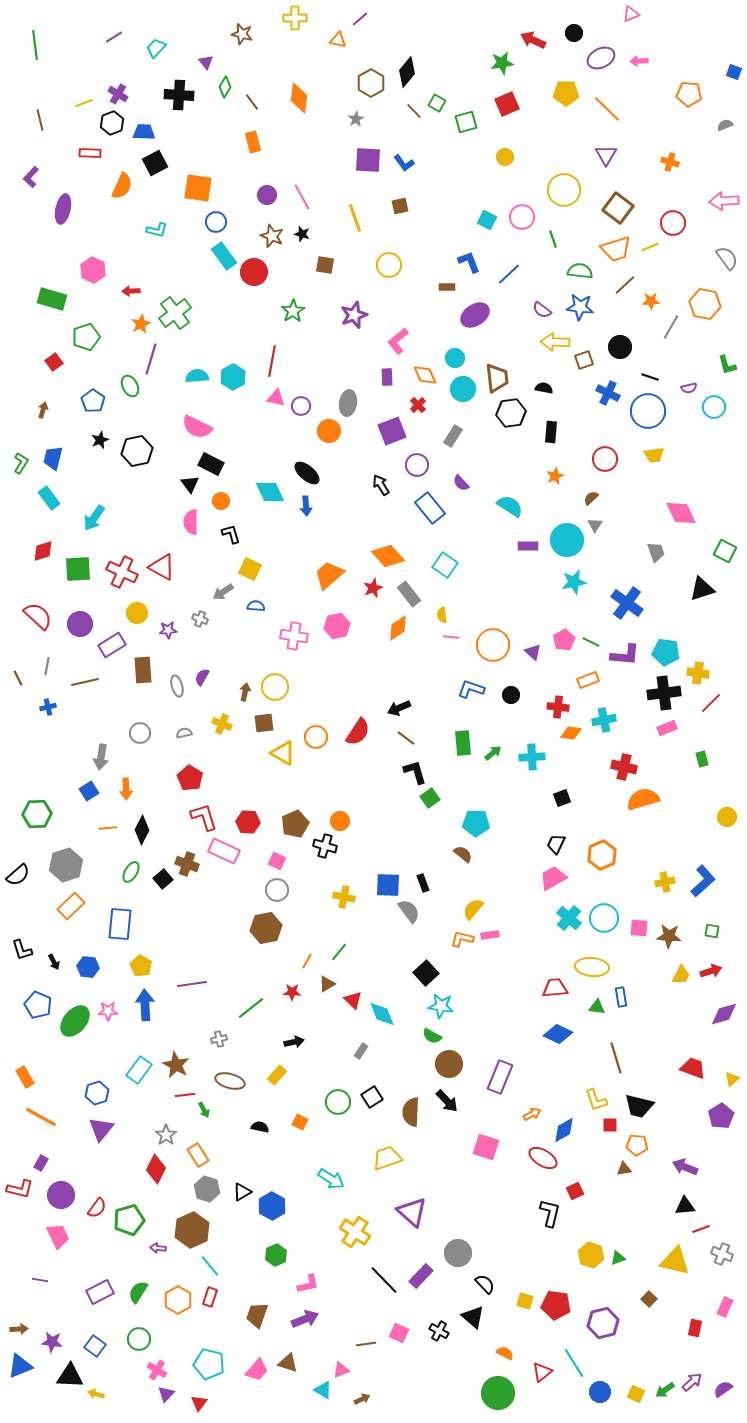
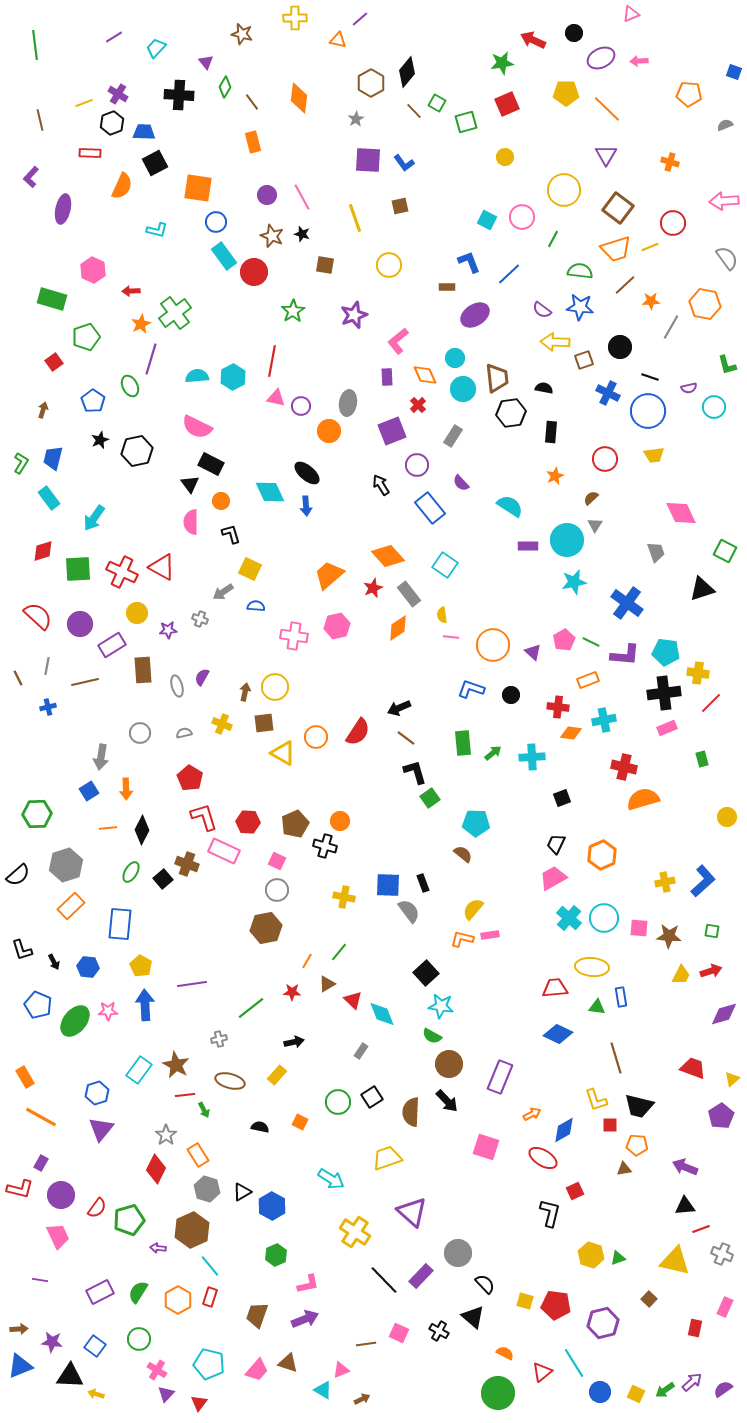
green line at (553, 239): rotated 48 degrees clockwise
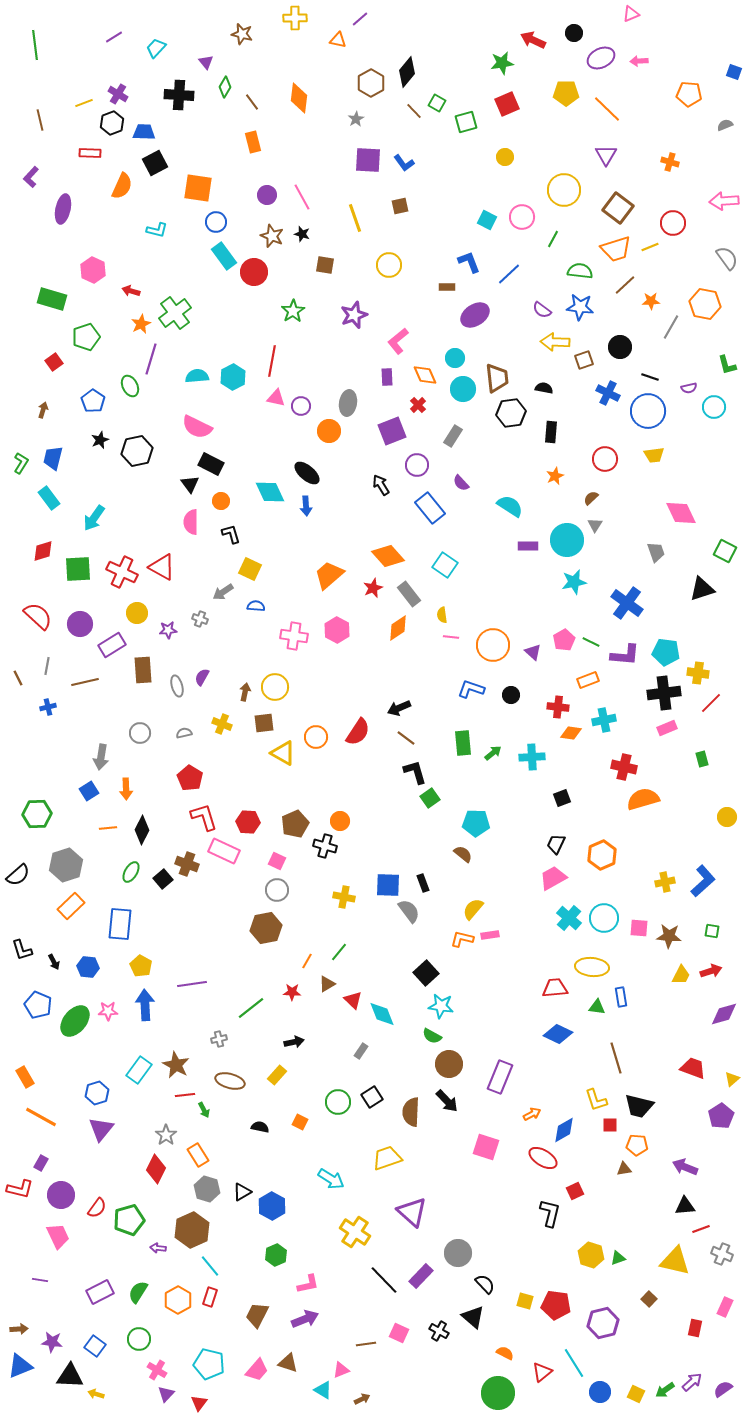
red arrow at (131, 291): rotated 18 degrees clockwise
pink hexagon at (337, 626): moved 4 px down; rotated 20 degrees counterclockwise
brown trapezoid at (257, 1315): rotated 8 degrees clockwise
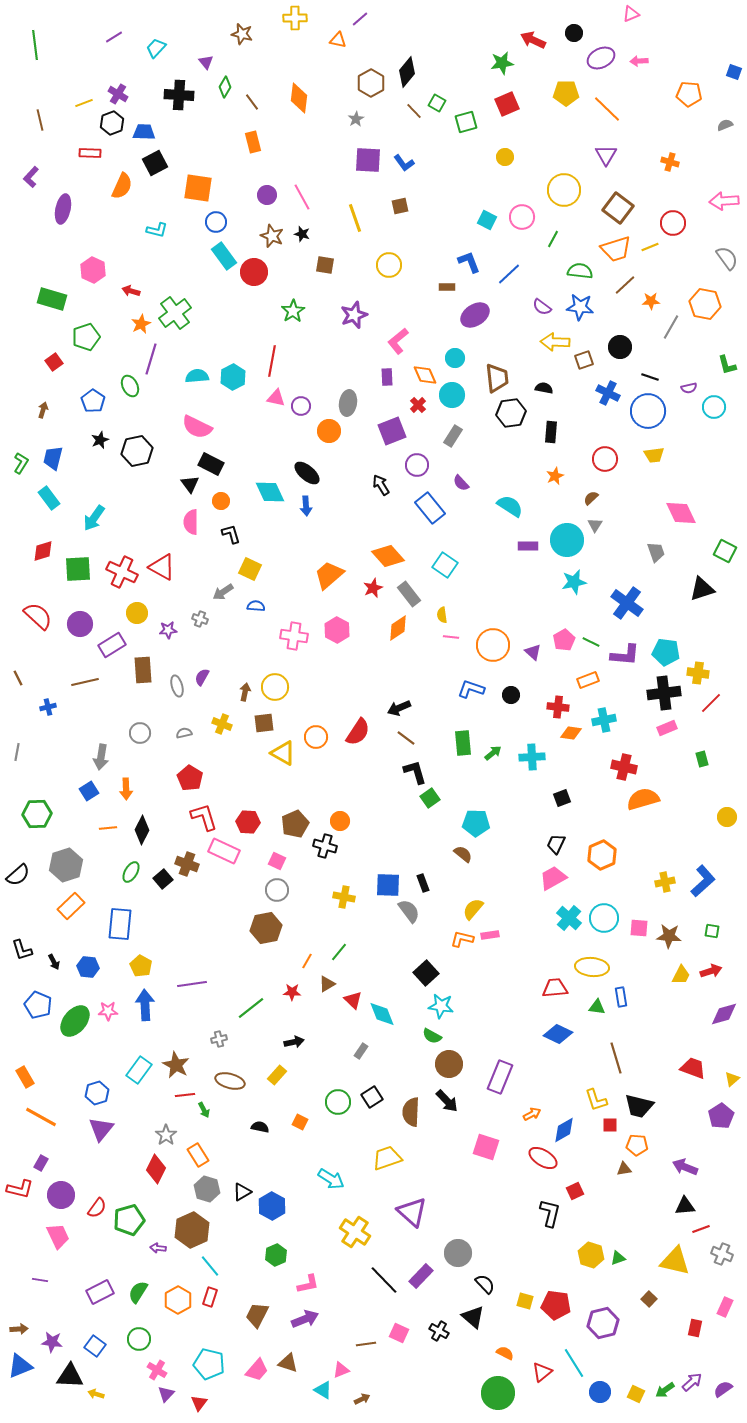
purple semicircle at (542, 310): moved 3 px up
cyan circle at (463, 389): moved 11 px left, 6 px down
gray line at (47, 666): moved 30 px left, 86 px down
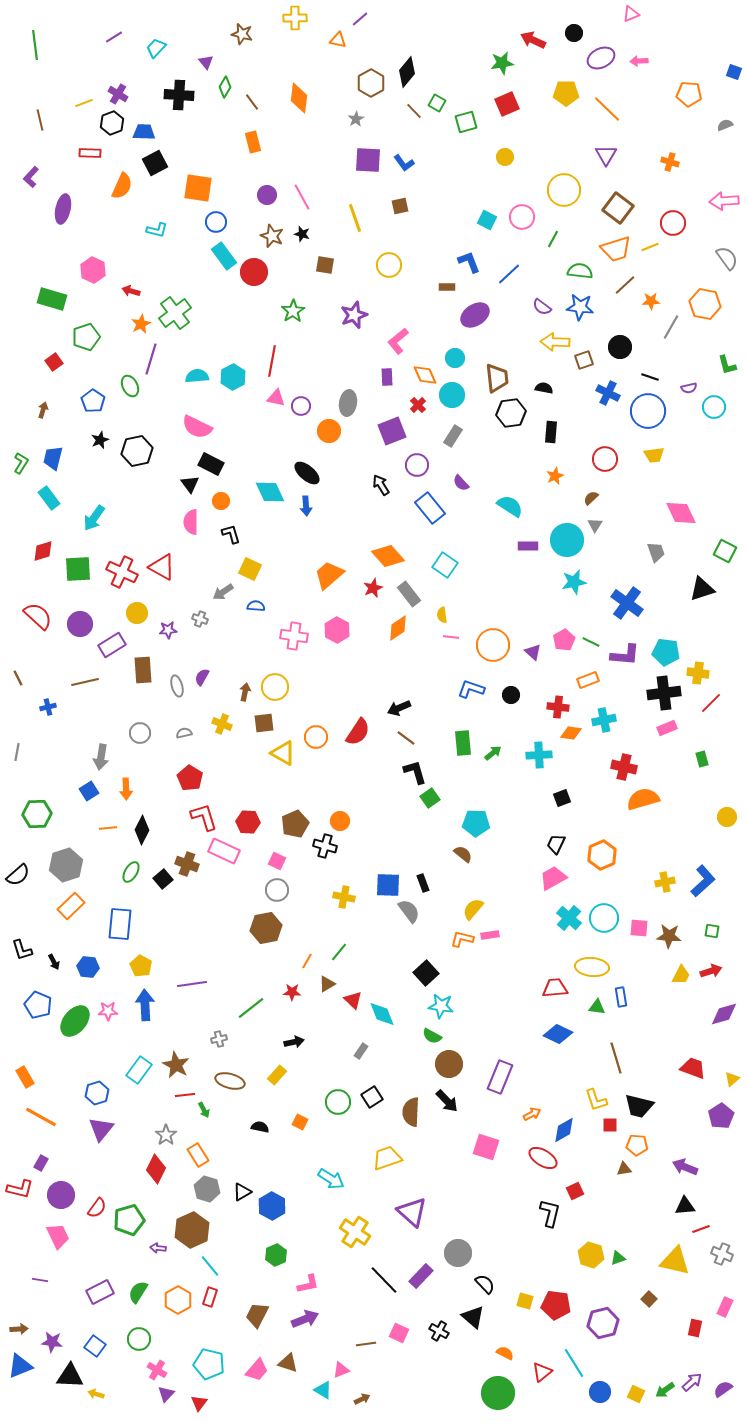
cyan cross at (532, 757): moved 7 px right, 2 px up
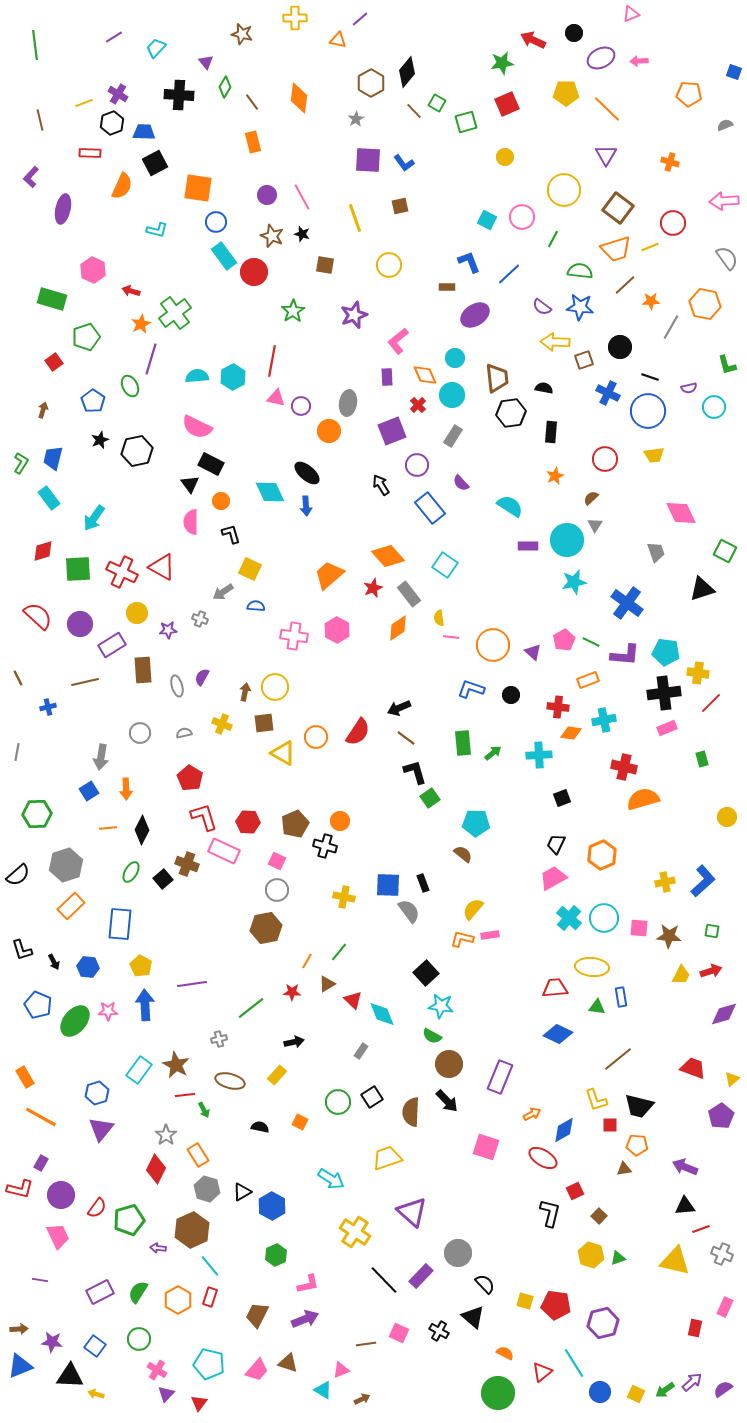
yellow semicircle at (442, 615): moved 3 px left, 3 px down
brown line at (616, 1058): moved 2 px right, 1 px down; rotated 68 degrees clockwise
brown square at (649, 1299): moved 50 px left, 83 px up
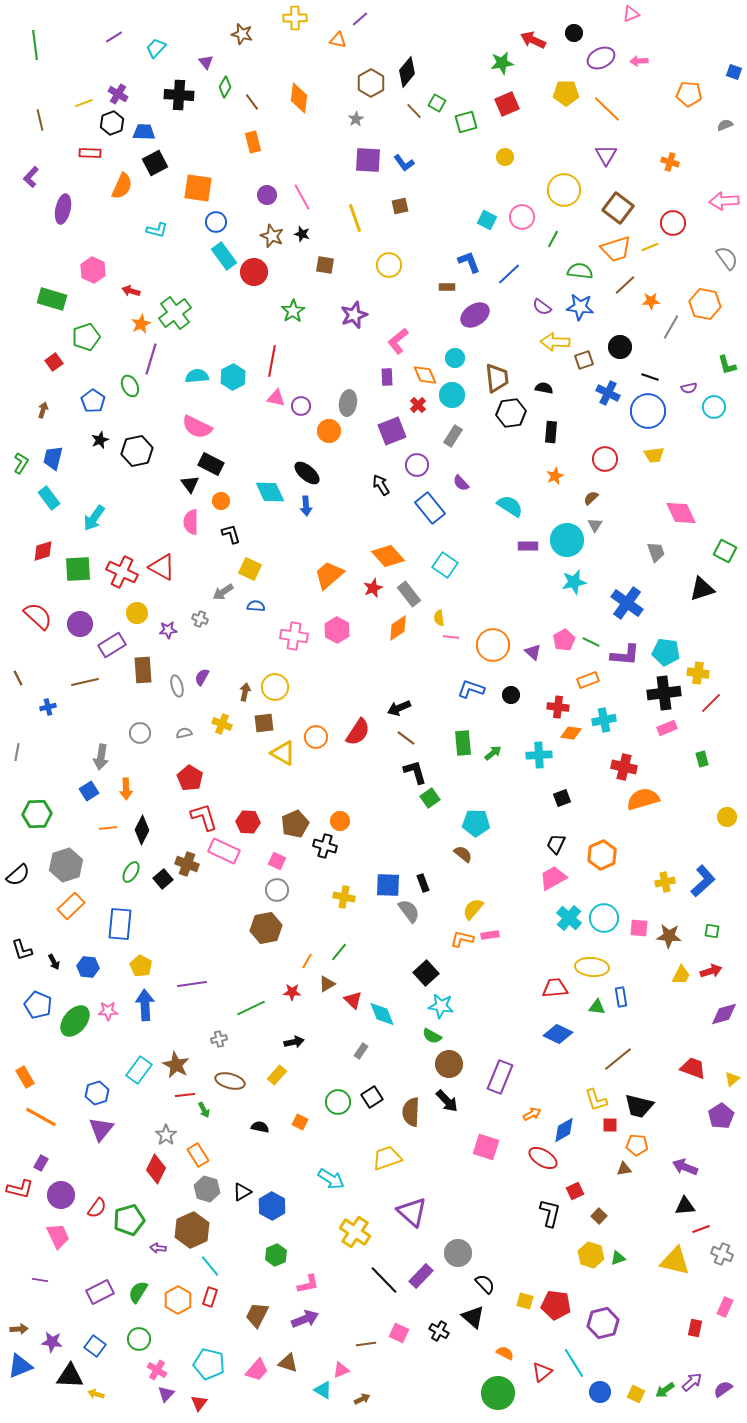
green line at (251, 1008): rotated 12 degrees clockwise
